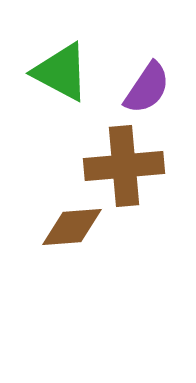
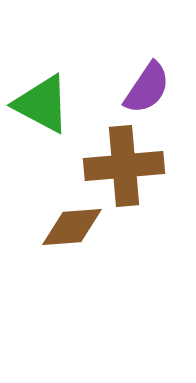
green triangle: moved 19 px left, 32 px down
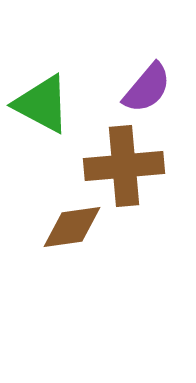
purple semicircle: rotated 6 degrees clockwise
brown diamond: rotated 4 degrees counterclockwise
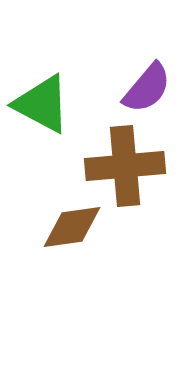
brown cross: moved 1 px right
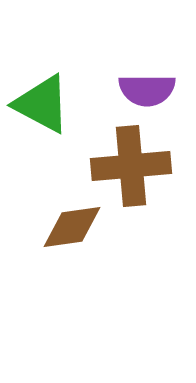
purple semicircle: moved 2 px down; rotated 50 degrees clockwise
brown cross: moved 6 px right
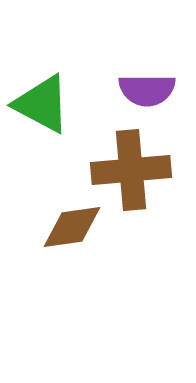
brown cross: moved 4 px down
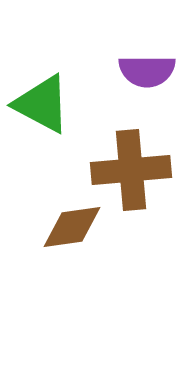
purple semicircle: moved 19 px up
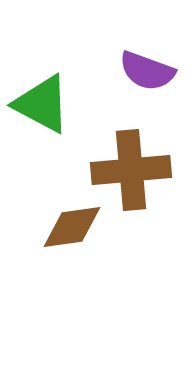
purple semicircle: rotated 20 degrees clockwise
